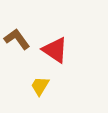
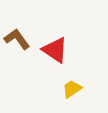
yellow trapezoid: moved 32 px right, 3 px down; rotated 25 degrees clockwise
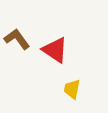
yellow trapezoid: rotated 45 degrees counterclockwise
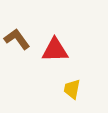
red triangle: rotated 36 degrees counterclockwise
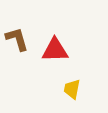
brown L-shape: rotated 20 degrees clockwise
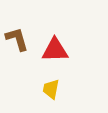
yellow trapezoid: moved 21 px left
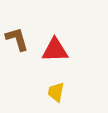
yellow trapezoid: moved 5 px right, 3 px down
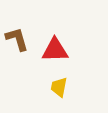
yellow trapezoid: moved 3 px right, 5 px up
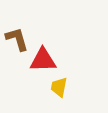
red triangle: moved 12 px left, 10 px down
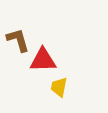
brown L-shape: moved 1 px right, 1 px down
